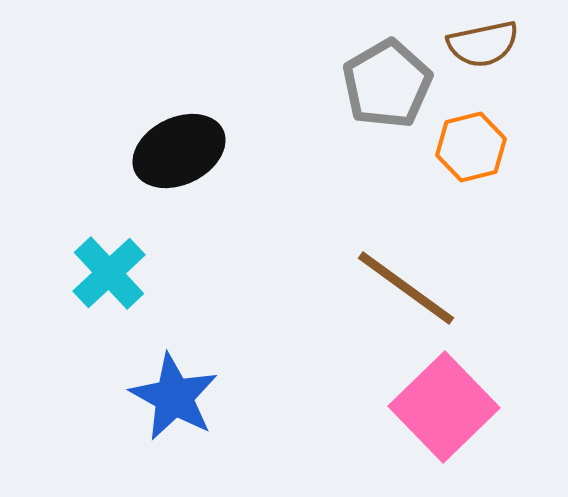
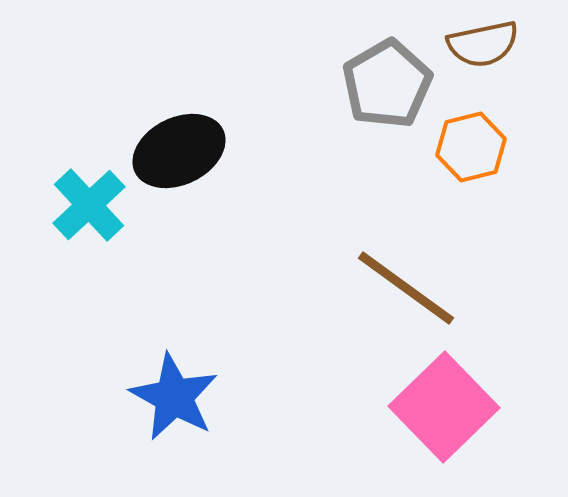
cyan cross: moved 20 px left, 68 px up
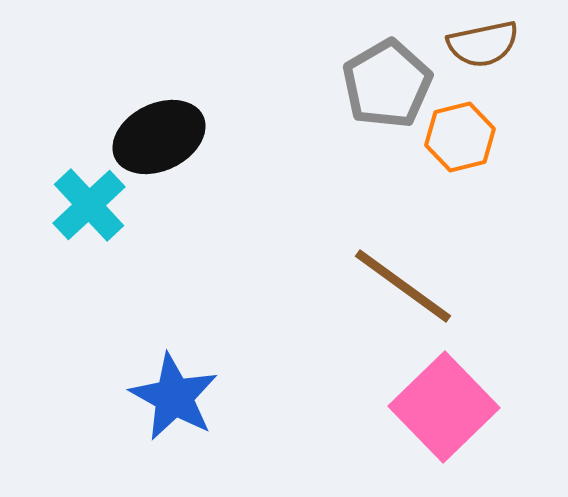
orange hexagon: moved 11 px left, 10 px up
black ellipse: moved 20 px left, 14 px up
brown line: moved 3 px left, 2 px up
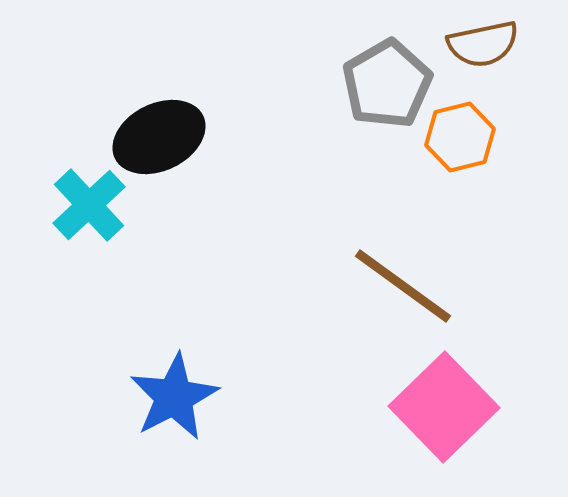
blue star: rotated 16 degrees clockwise
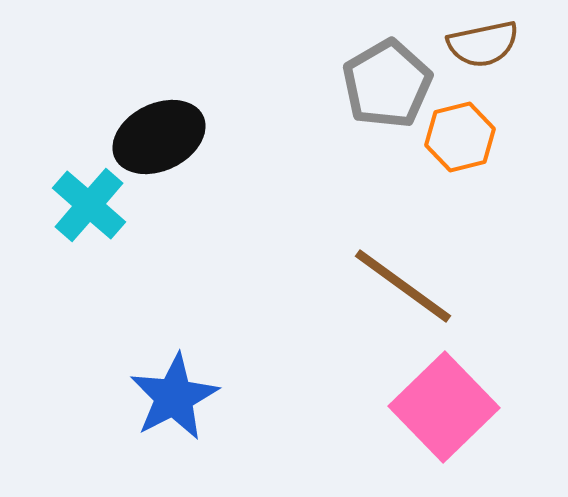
cyan cross: rotated 6 degrees counterclockwise
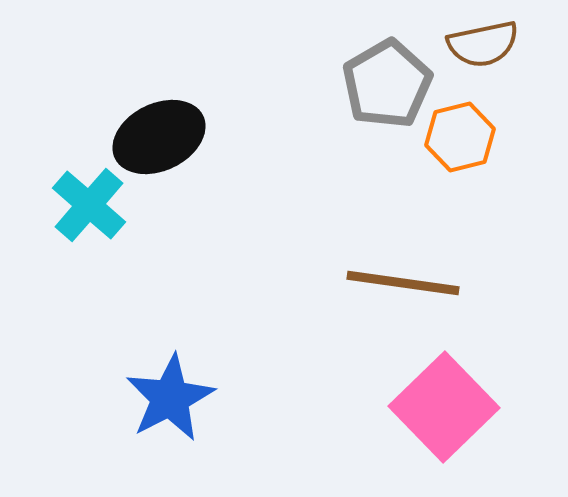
brown line: moved 3 px up; rotated 28 degrees counterclockwise
blue star: moved 4 px left, 1 px down
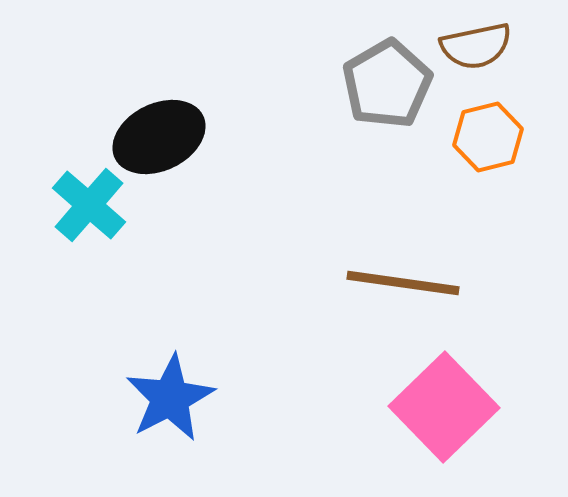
brown semicircle: moved 7 px left, 2 px down
orange hexagon: moved 28 px right
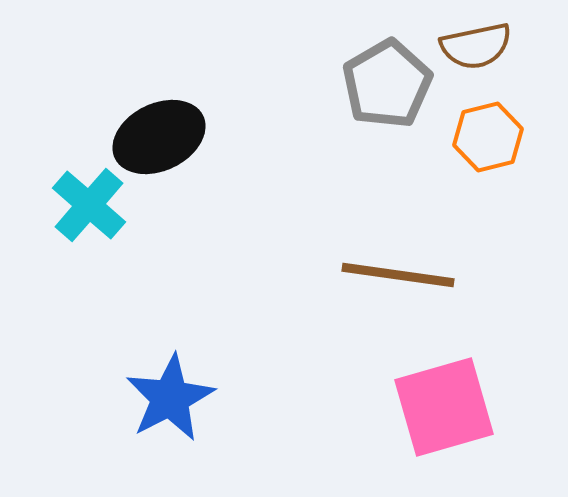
brown line: moved 5 px left, 8 px up
pink square: rotated 28 degrees clockwise
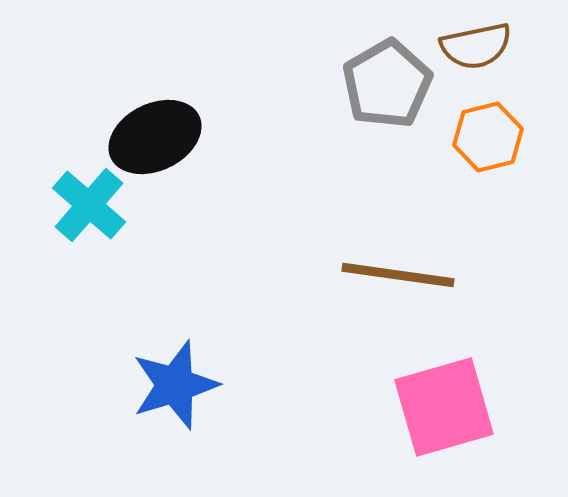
black ellipse: moved 4 px left
blue star: moved 5 px right, 13 px up; rotated 10 degrees clockwise
